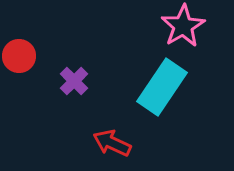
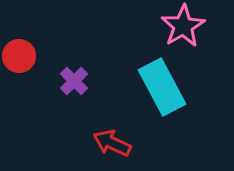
cyan rectangle: rotated 62 degrees counterclockwise
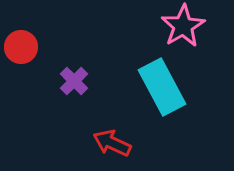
red circle: moved 2 px right, 9 px up
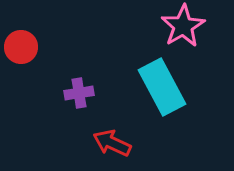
purple cross: moved 5 px right, 12 px down; rotated 36 degrees clockwise
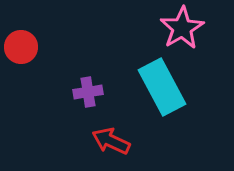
pink star: moved 1 px left, 2 px down
purple cross: moved 9 px right, 1 px up
red arrow: moved 1 px left, 2 px up
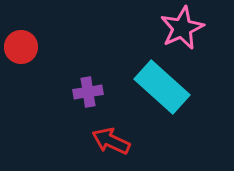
pink star: rotated 6 degrees clockwise
cyan rectangle: rotated 20 degrees counterclockwise
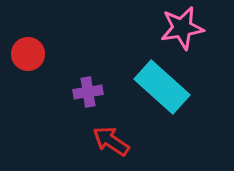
pink star: rotated 15 degrees clockwise
red circle: moved 7 px right, 7 px down
red arrow: rotated 9 degrees clockwise
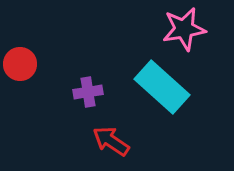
pink star: moved 2 px right, 1 px down
red circle: moved 8 px left, 10 px down
